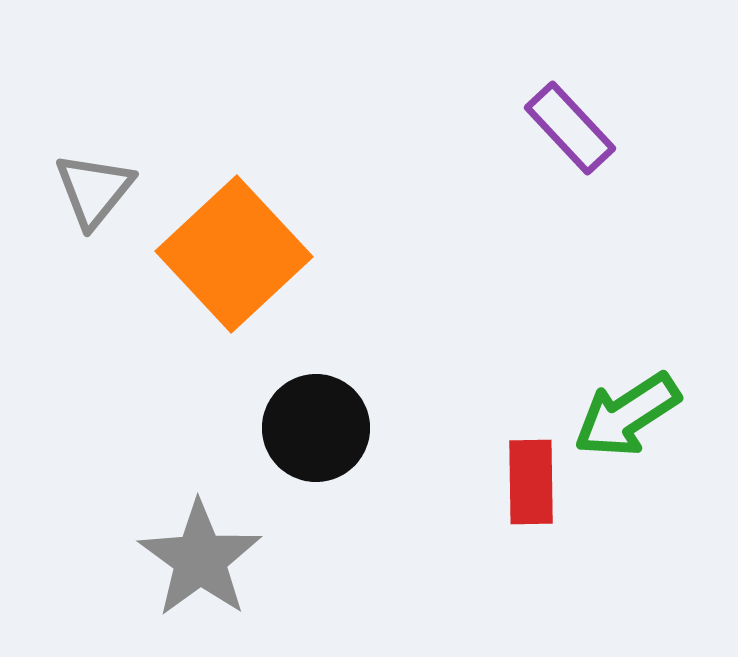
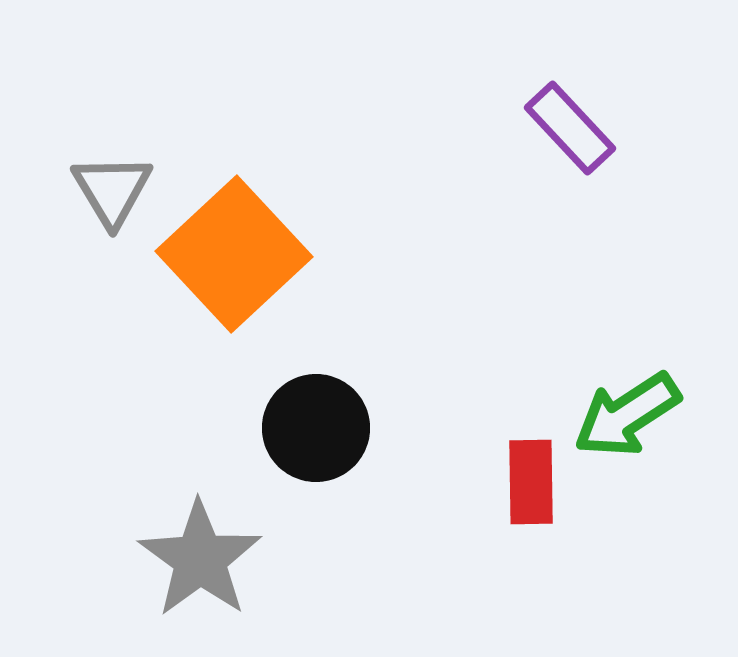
gray triangle: moved 18 px right; rotated 10 degrees counterclockwise
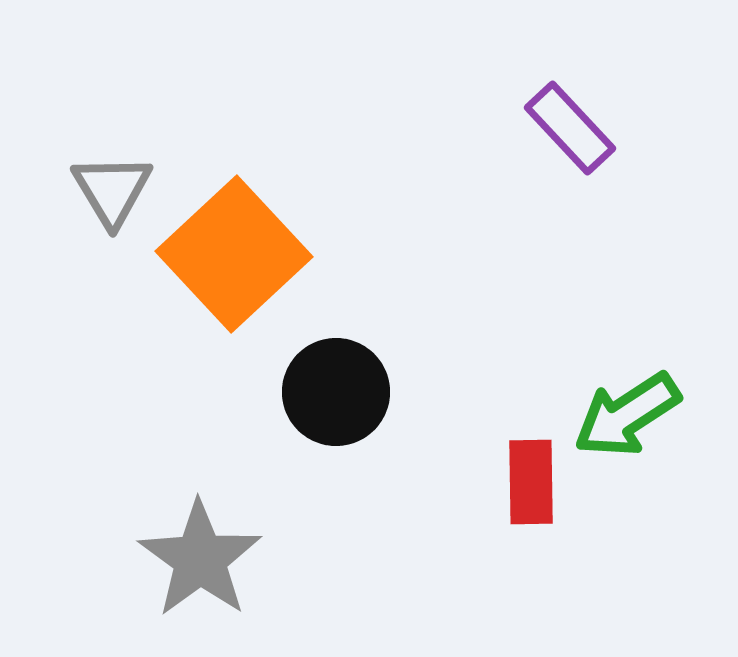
black circle: moved 20 px right, 36 px up
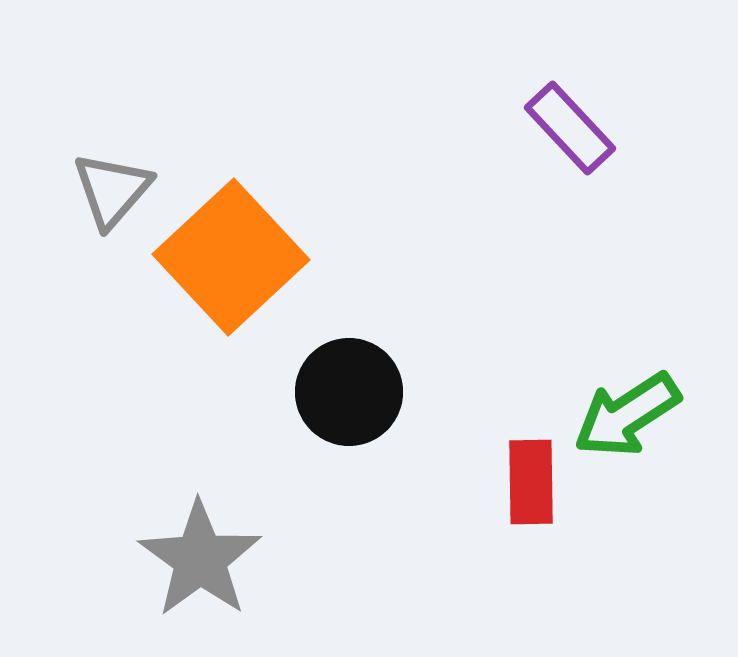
gray triangle: rotated 12 degrees clockwise
orange square: moved 3 px left, 3 px down
black circle: moved 13 px right
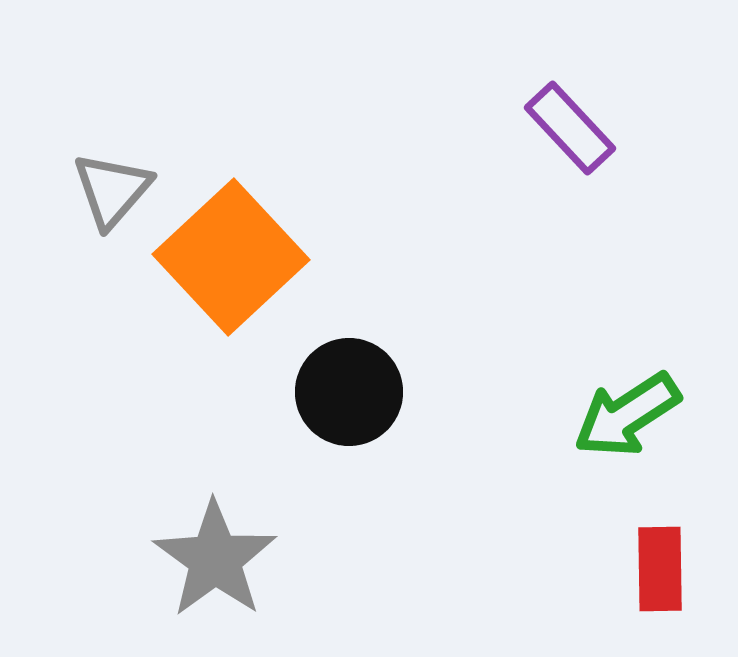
red rectangle: moved 129 px right, 87 px down
gray star: moved 15 px right
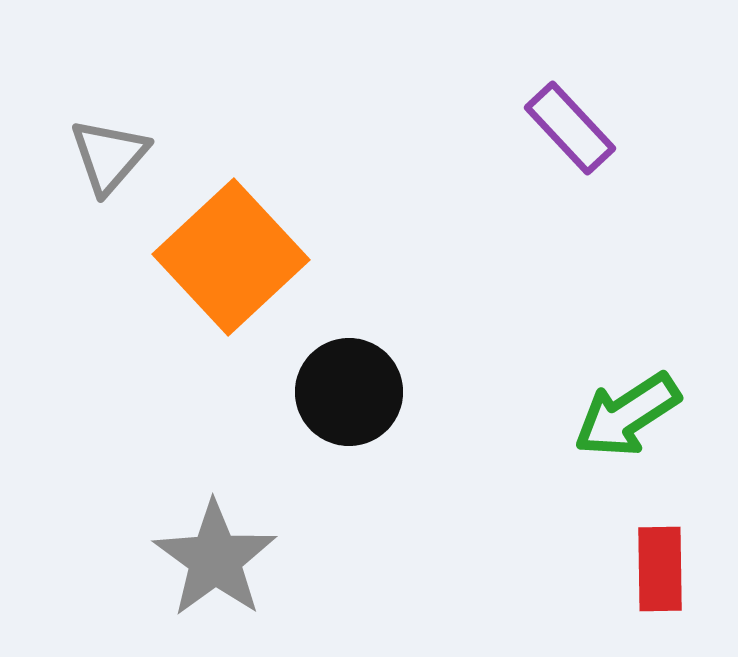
gray triangle: moved 3 px left, 34 px up
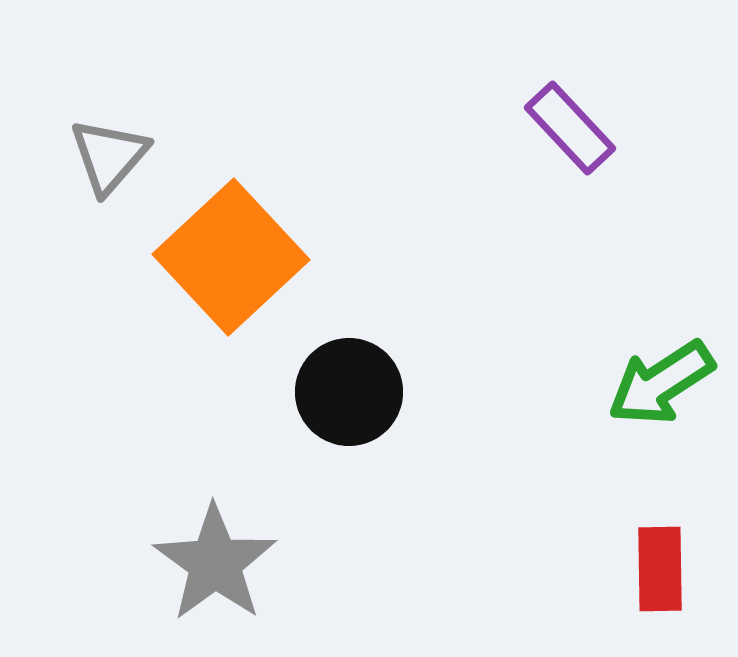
green arrow: moved 34 px right, 32 px up
gray star: moved 4 px down
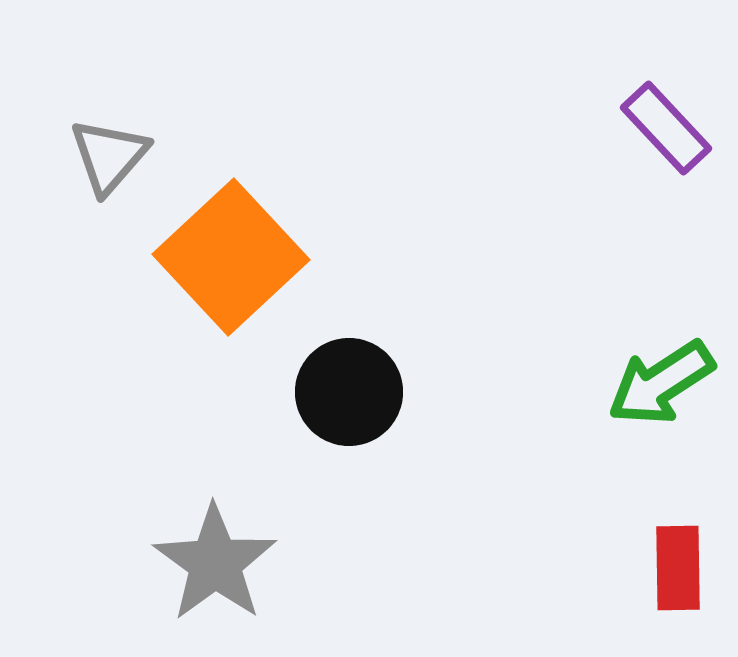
purple rectangle: moved 96 px right
red rectangle: moved 18 px right, 1 px up
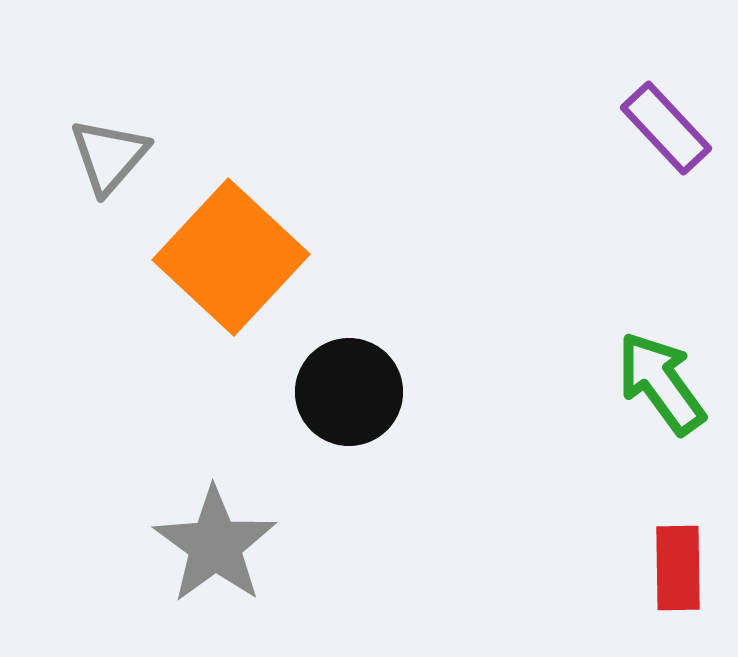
orange square: rotated 4 degrees counterclockwise
green arrow: rotated 87 degrees clockwise
gray star: moved 18 px up
